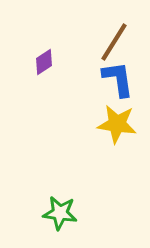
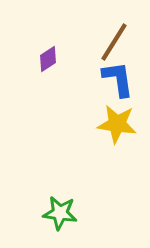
purple diamond: moved 4 px right, 3 px up
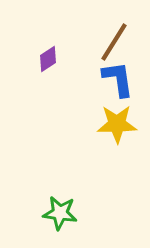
yellow star: rotated 9 degrees counterclockwise
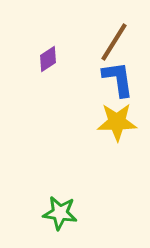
yellow star: moved 2 px up
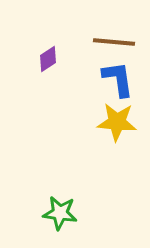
brown line: rotated 63 degrees clockwise
yellow star: rotated 6 degrees clockwise
